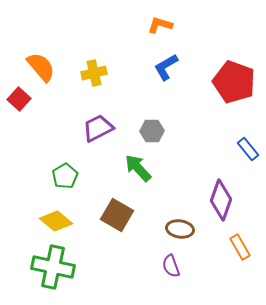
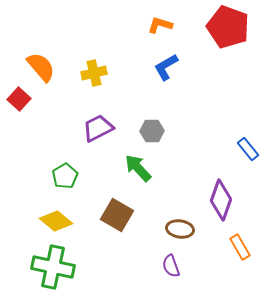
red pentagon: moved 6 px left, 55 px up
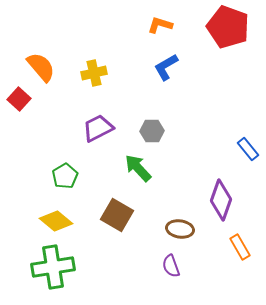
green cross: rotated 21 degrees counterclockwise
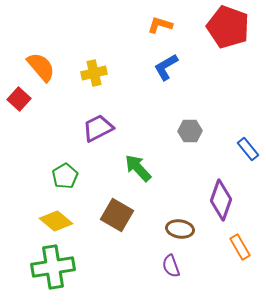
gray hexagon: moved 38 px right
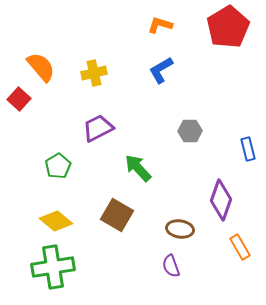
red pentagon: rotated 21 degrees clockwise
blue L-shape: moved 5 px left, 3 px down
blue rectangle: rotated 25 degrees clockwise
green pentagon: moved 7 px left, 10 px up
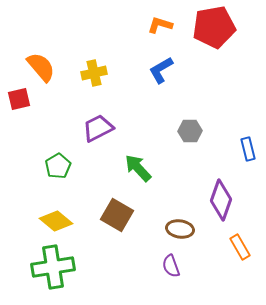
red pentagon: moved 14 px left; rotated 21 degrees clockwise
red square: rotated 35 degrees clockwise
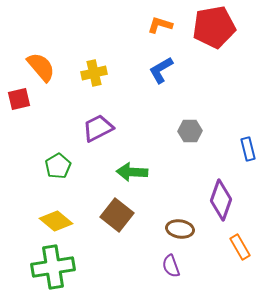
green arrow: moved 6 px left, 4 px down; rotated 44 degrees counterclockwise
brown square: rotated 8 degrees clockwise
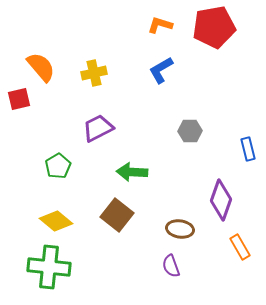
green cross: moved 4 px left; rotated 15 degrees clockwise
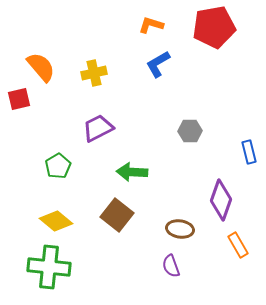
orange L-shape: moved 9 px left
blue L-shape: moved 3 px left, 6 px up
blue rectangle: moved 1 px right, 3 px down
orange rectangle: moved 2 px left, 2 px up
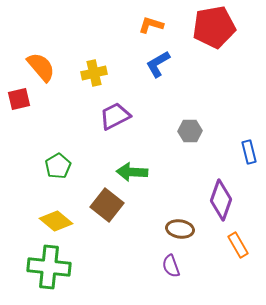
purple trapezoid: moved 17 px right, 12 px up
brown square: moved 10 px left, 10 px up
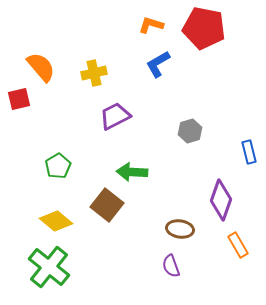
red pentagon: moved 10 px left, 1 px down; rotated 21 degrees clockwise
gray hexagon: rotated 15 degrees counterclockwise
green cross: rotated 33 degrees clockwise
